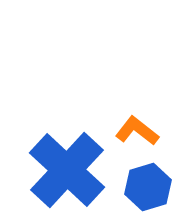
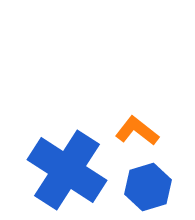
blue cross: rotated 10 degrees counterclockwise
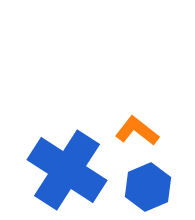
blue hexagon: rotated 6 degrees counterclockwise
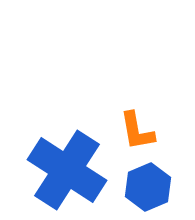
orange L-shape: rotated 138 degrees counterclockwise
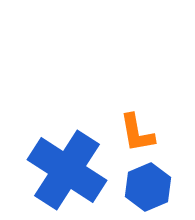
orange L-shape: moved 2 px down
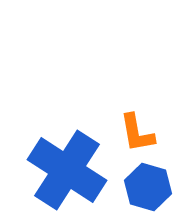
blue hexagon: rotated 21 degrees counterclockwise
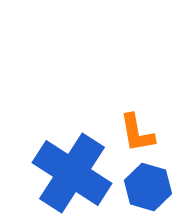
blue cross: moved 5 px right, 3 px down
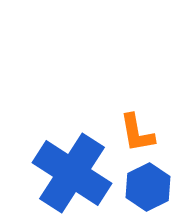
blue hexagon: rotated 18 degrees clockwise
